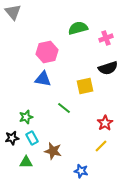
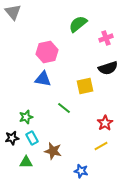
green semicircle: moved 4 px up; rotated 24 degrees counterclockwise
yellow line: rotated 16 degrees clockwise
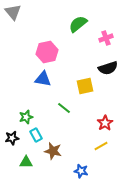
cyan rectangle: moved 4 px right, 3 px up
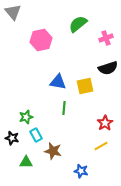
pink hexagon: moved 6 px left, 12 px up
blue triangle: moved 15 px right, 3 px down
green line: rotated 56 degrees clockwise
black star: rotated 24 degrees clockwise
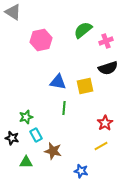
gray triangle: rotated 18 degrees counterclockwise
green semicircle: moved 5 px right, 6 px down
pink cross: moved 3 px down
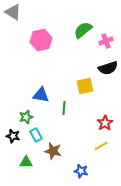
blue triangle: moved 17 px left, 13 px down
black star: moved 1 px right, 2 px up
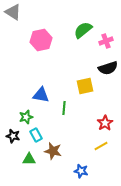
green triangle: moved 3 px right, 3 px up
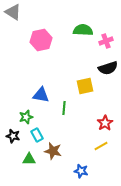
green semicircle: rotated 42 degrees clockwise
cyan rectangle: moved 1 px right
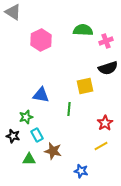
pink hexagon: rotated 15 degrees counterclockwise
green line: moved 5 px right, 1 px down
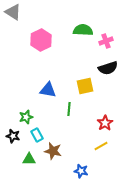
blue triangle: moved 7 px right, 5 px up
